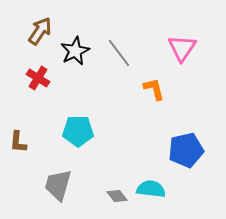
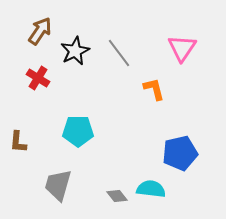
blue pentagon: moved 6 px left, 3 px down
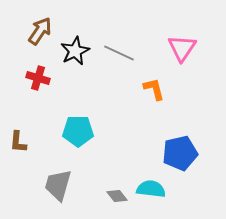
gray line: rotated 28 degrees counterclockwise
red cross: rotated 15 degrees counterclockwise
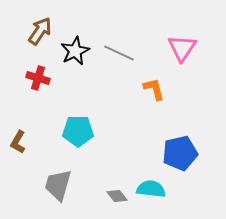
brown L-shape: rotated 25 degrees clockwise
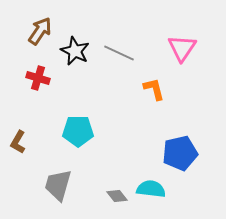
black star: rotated 20 degrees counterclockwise
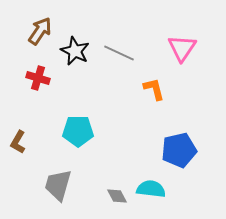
blue pentagon: moved 1 px left, 3 px up
gray diamond: rotated 10 degrees clockwise
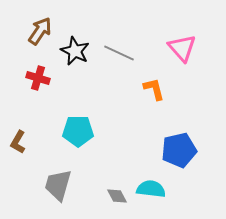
pink triangle: rotated 16 degrees counterclockwise
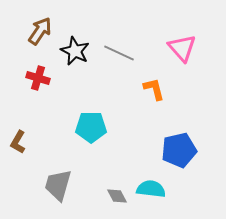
cyan pentagon: moved 13 px right, 4 px up
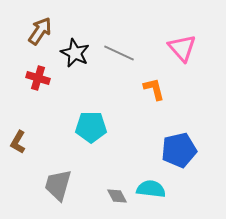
black star: moved 2 px down
